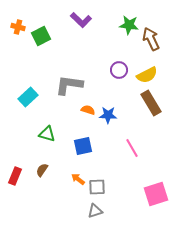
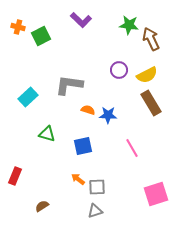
brown semicircle: moved 36 px down; rotated 24 degrees clockwise
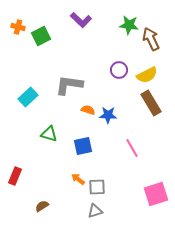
green triangle: moved 2 px right
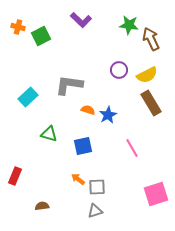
blue star: rotated 30 degrees counterclockwise
brown semicircle: rotated 24 degrees clockwise
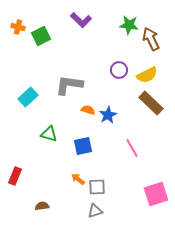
brown rectangle: rotated 15 degrees counterclockwise
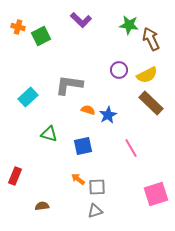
pink line: moved 1 px left
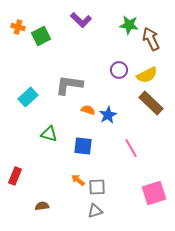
blue square: rotated 18 degrees clockwise
orange arrow: moved 1 px down
pink square: moved 2 px left, 1 px up
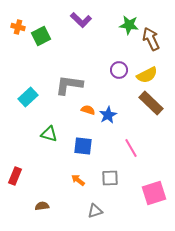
gray square: moved 13 px right, 9 px up
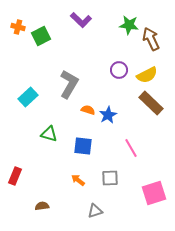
gray L-shape: moved 1 px up; rotated 112 degrees clockwise
